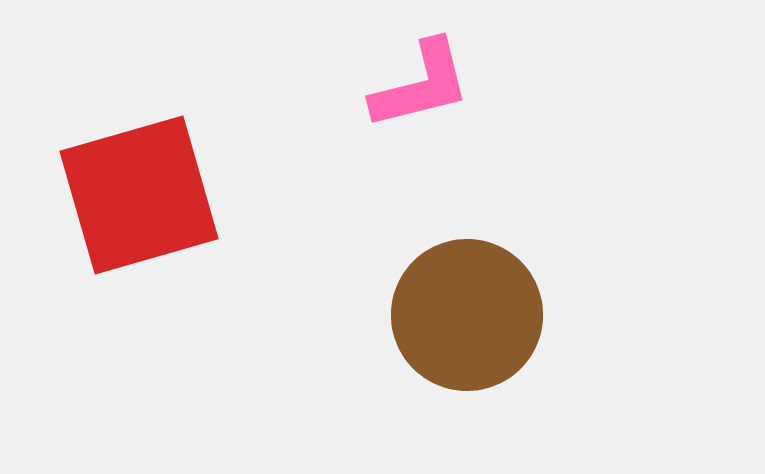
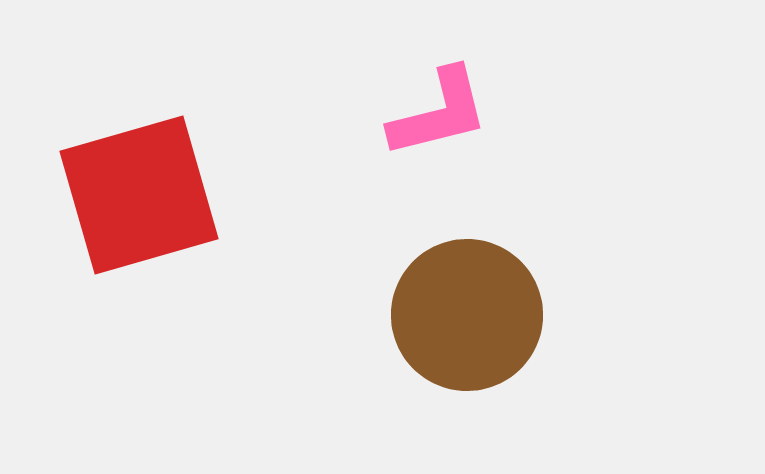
pink L-shape: moved 18 px right, 28 px down
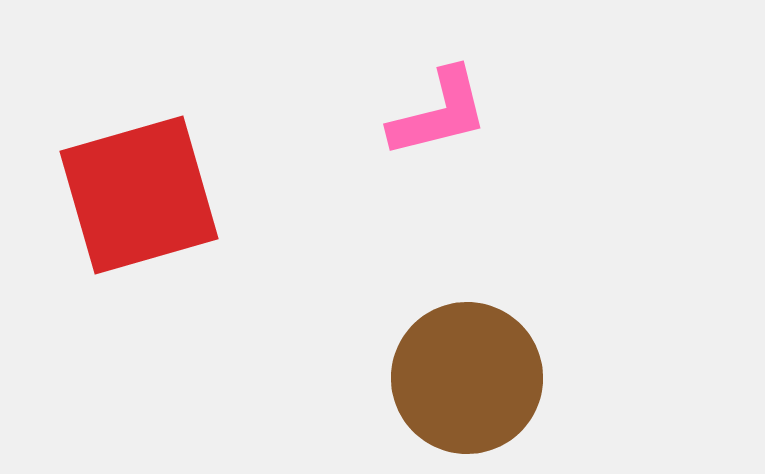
brown circle: moved 63 px down
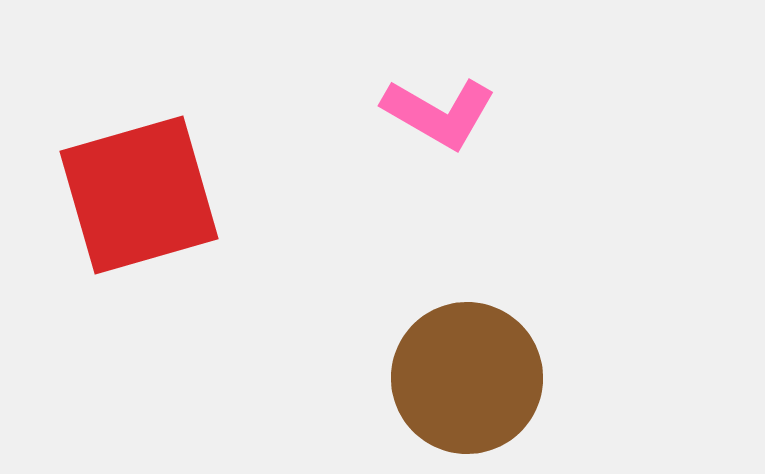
pink L-shape: rotated 44 degrees clockwise
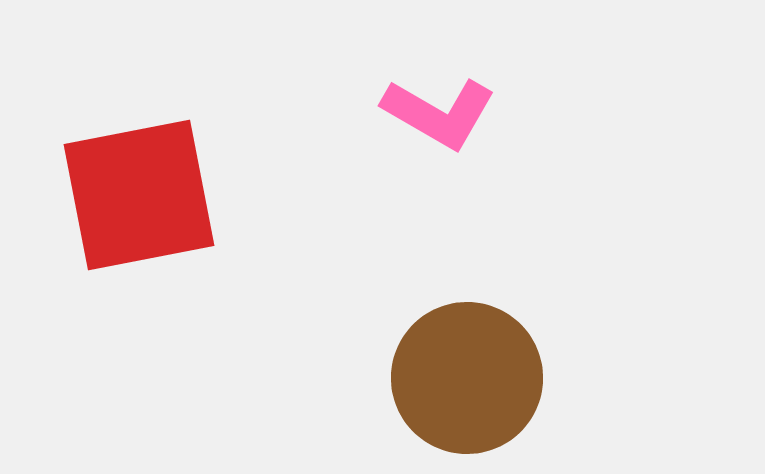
red square: rotated 5 degrees clockwise
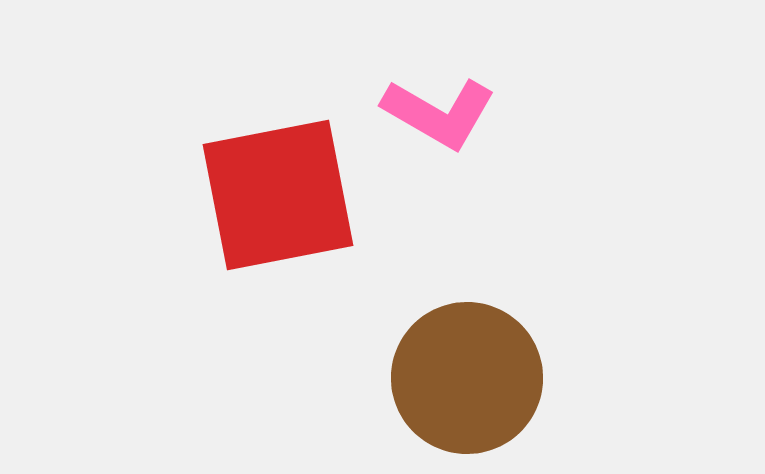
red square: moved 139 px right
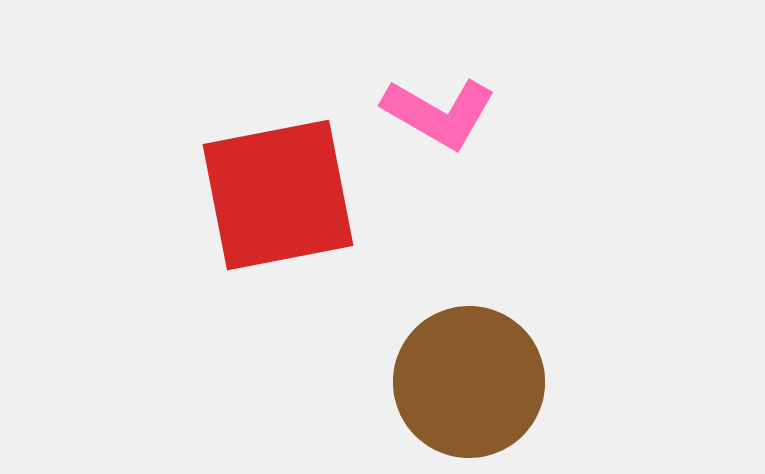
brown circle: moved 2 px right, 4 px down
